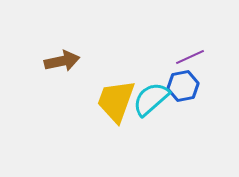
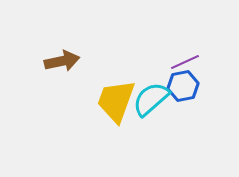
purple line: moved 5 px left, 5 px down
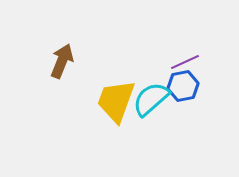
brown arrow: rotated 56 degrees counterclockwise
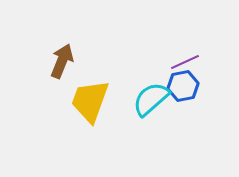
yellow trapezoid: moved 26 px left
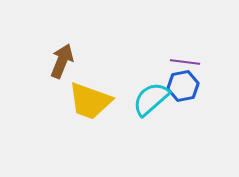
purple line: rotated 32 degrees clockwise
yellow trapezoid: rotated 90 degrees counterclockwise
